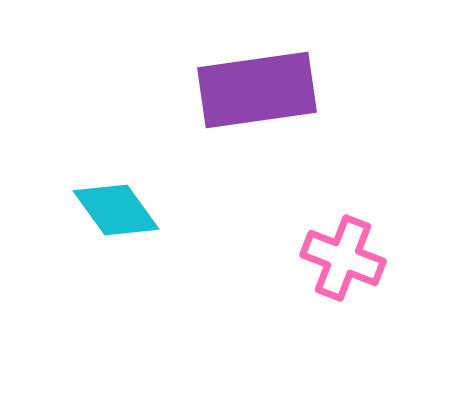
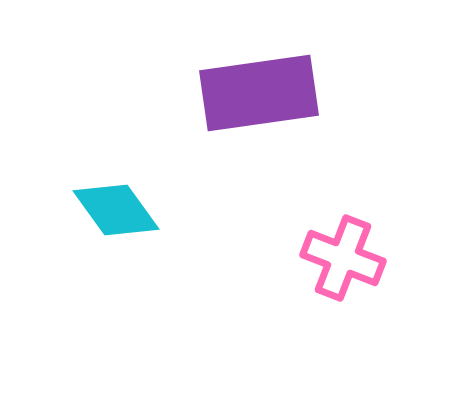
purple rectangle: moved 2 px right, 3 px down
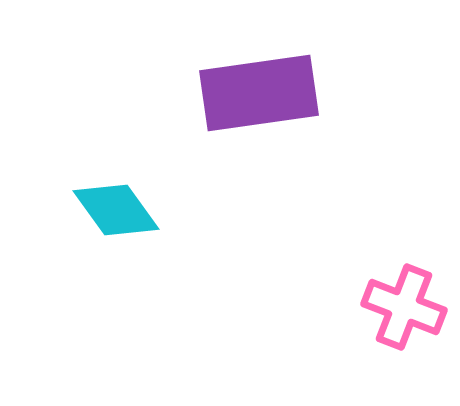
pink cross: moved 61 px right, 49 px down
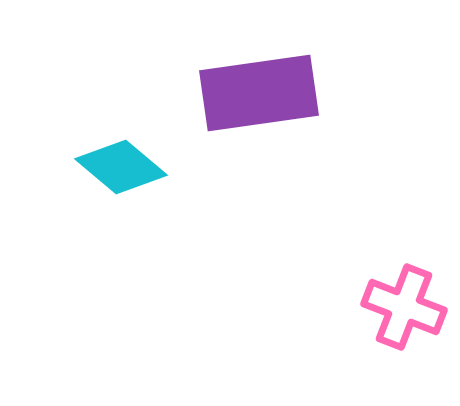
cyan diamond: moved 5 px right, 43 px up; rotated 14 degrees counterclockwise
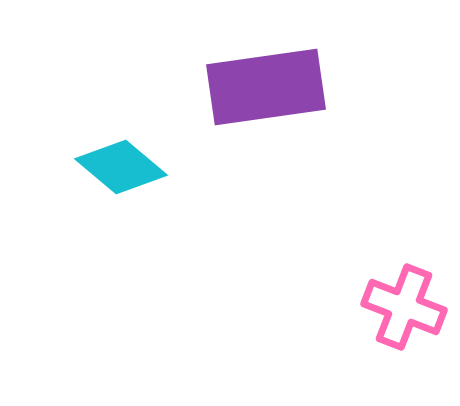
purple rectangle: moved 7 px right, 6 px up
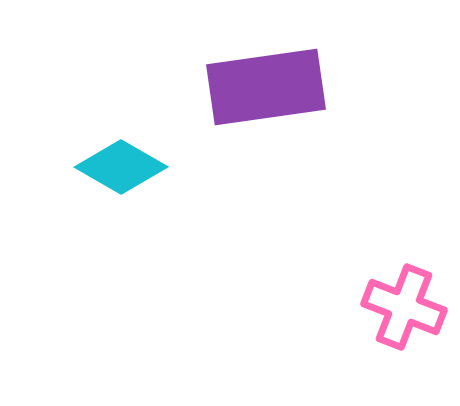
cyan diamond: rotated 10 degrees counterclockwise
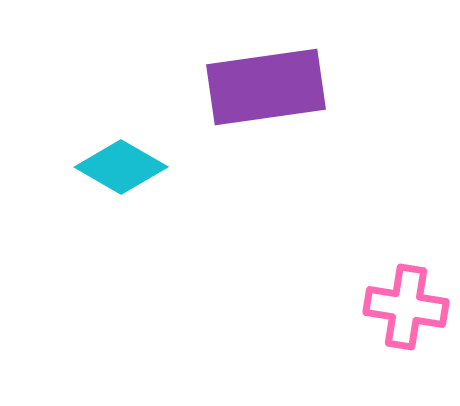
pink cross: moved 2 px right; rotated 12 degrees counterclockwise
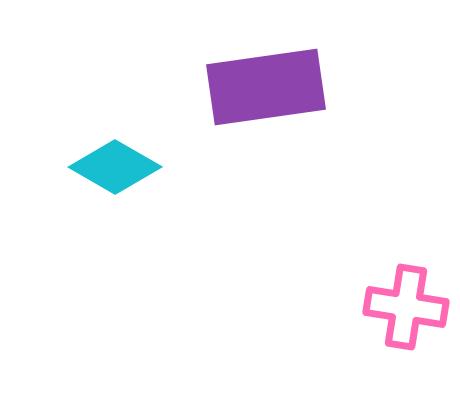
cyan diamond: moved 6 px left
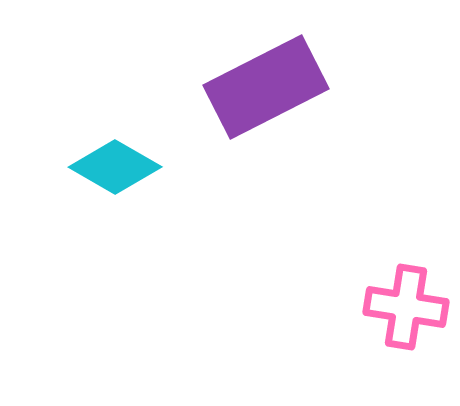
purple rectangle: rotated 19 degrees counterclockwise
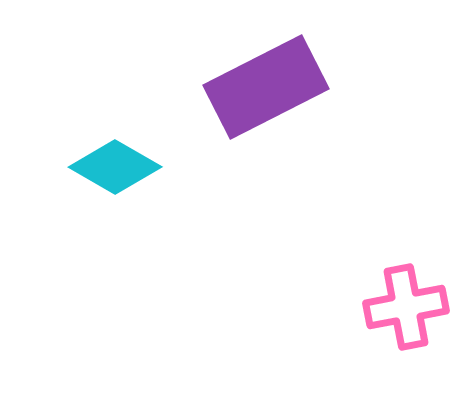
pink cross: rotated 20 degrees counterclockwise
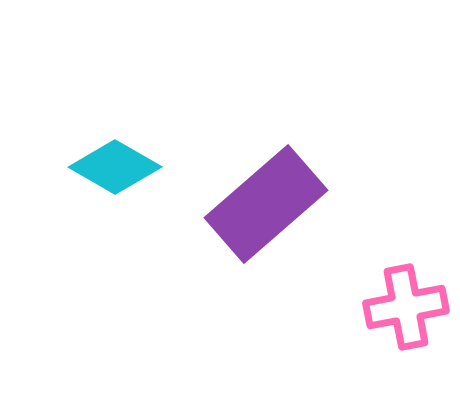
purple rectangle: moved 117 px down; rotated 14 degrees counterclockwise
